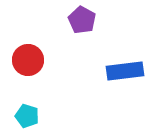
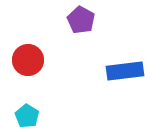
purple pentagon: moved 1 px left
cyan pentagon: rotated 15 degrees clockwise
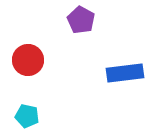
blue rectangle: moved 2 px down
cyan pentagon: rotated 20 degrees counterclockwise
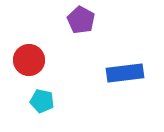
red circle: moved 1 px right
cyan pentagon: moved 15 px right, 15 px up
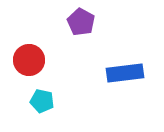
purple pentagon: moved 2 px down
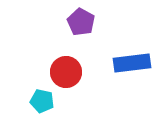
red circle: moved 37 px right, 12 px down
blue rectangle: moved 7 px right, 10 px up
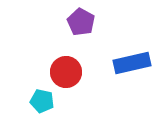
blue rectangle: rotated 6 degrees counterclockwise
